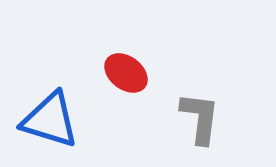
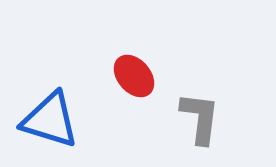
red ellipse: moved 8 px right, 3 px down; rotated 12 degrees clockwise
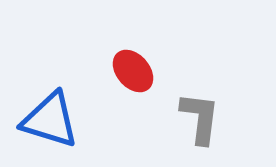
red ellipse: moved 1 px left, 5 px up
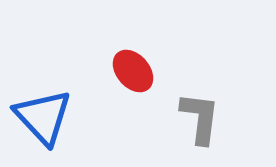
blue triangle: moved 7 px left, 3 px up; rotated 30 degrees clockwise
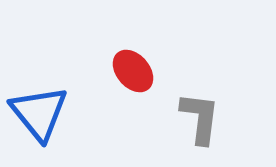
blue triangle: moved 4 px left, 4 px up; rotated 4 degrees clockwise
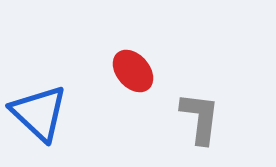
blue triangle: rotated 8 degrees counterclockwise
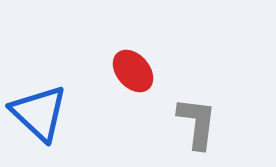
gray L-shape: moved 3 px left, 5 px down
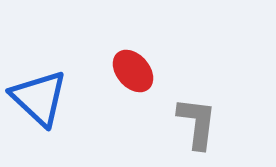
blue triangle: moved 15 px up
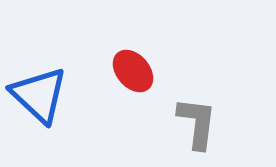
blue triangle: moved 3 px up
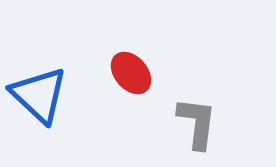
red ellipse: moved 2 px left, 2 px down
